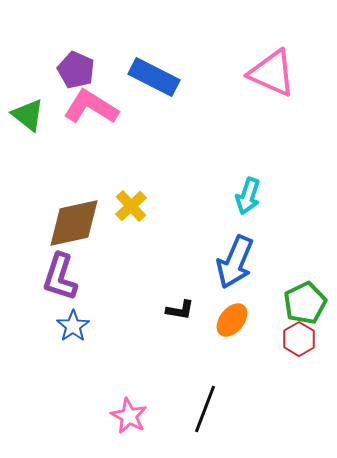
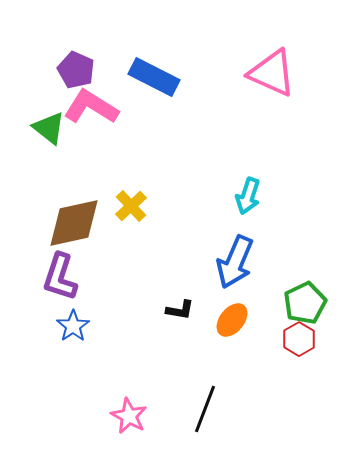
green triangle: moved 21 px right, 13 px down
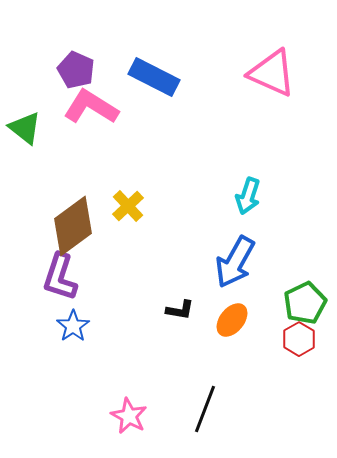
green triangle: moved 24 px left
yellow cross: moved 3 px left
brown diamond: moved 1 px left, 3 px down; rotated 24 degrees counterclockwise
blue arrow: rotated 6 degrees clockwise
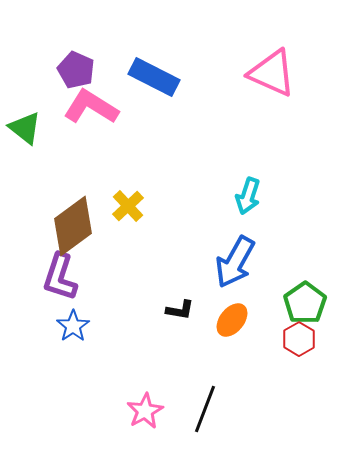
green pentagon: rotated 9 degrees counterclockwise
pink star: moved 16 px right, 5 px up; rotated 15 degrees clockwise
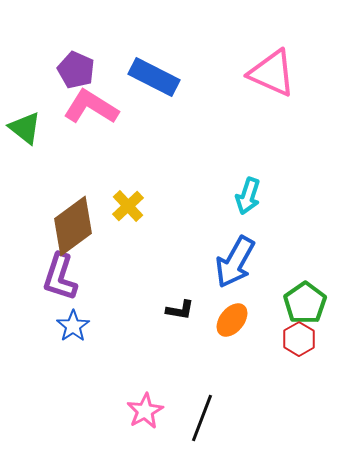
black line: moved 3 px left, 9 px down
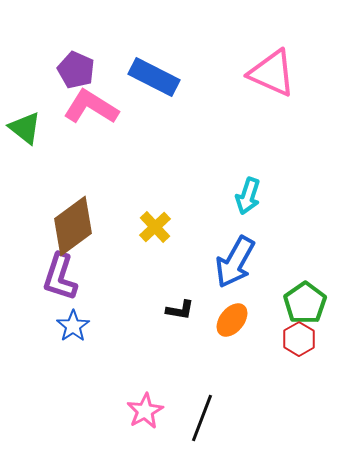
yellow cross: moved 27 px right, 21 px down
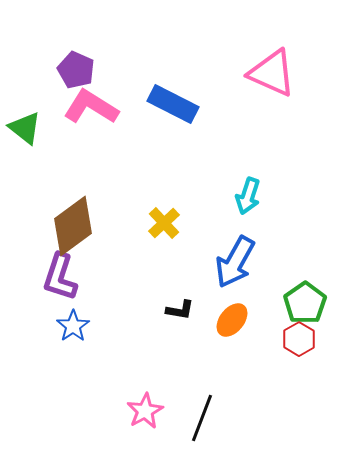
blue rectangle: moved 19 px right, 27 px down
yellow cross: moved 9 px right, 4 px up
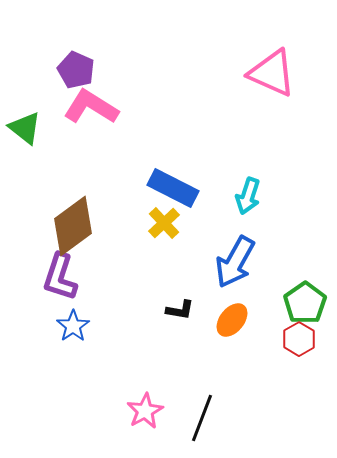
blue rectangle: moved 84 px down
